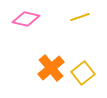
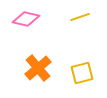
orange cross: moved 13 px left
yellow square: moved 1 px left; rotated 25 degrees clockwise
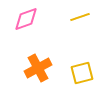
pink diamond: rotated 32 degrees counterclockwise
orange cross: rotated 12 degrees clockwise
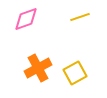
yellow square: moved 7 px left; rotated 15 degrees counterclockwise
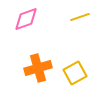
orange cross: rotated 12 degrees clockwise
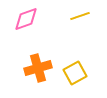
yellow line: moved 1 px up
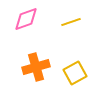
yellow line: moved 9 px left, 6 px down
orange cross: moved 2 px left, 1 px up
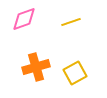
pink diamond: moved 2 px left
